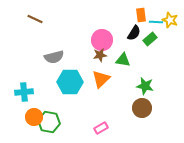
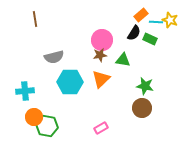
orange rectangle: rotated 56 degrees clockwise
brown line: rotated 56 degrees clockwise
green rectangle: rotated 64 degrees clockwise
cyan cross: moved 1 px right, 1 px up
green hexagon: moved 2 px left, 4 px down
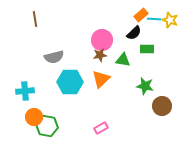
cyan line: moved 2 px left, 3 px up
black semicircle: rotated 14 degrees clockwise
green rectangle: moved 3 px left, 10 px down; rotated 24 degrees counterclockwise
brown circle: moved 20 px right, 2 px up
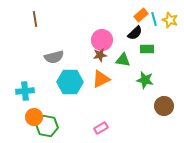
cyan line: rotated 72 degrees clockwise
black semicircle: moved 1 px right
orange triangle: rotated 18 degrees clockwise
green star: moved 6 px up
brown circle: moved 2 px right
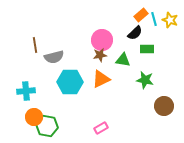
brown line: moved 26 px down
cyan cross: moved 1 px right
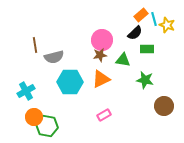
yellow star: moved 3 px left, 5 px down
cyan cross: rotated 24 degrees counterclockwise
pink rectangle: moved 3 px right, 13 px up
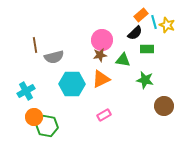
cyan line: moved 3 px down
cyan hexagon: moved 2 px right, 2 px down
